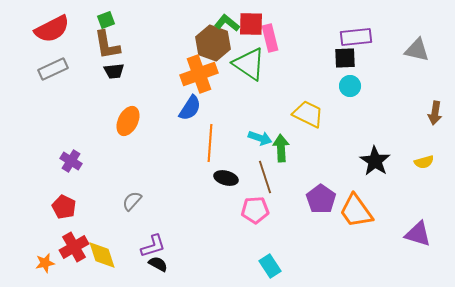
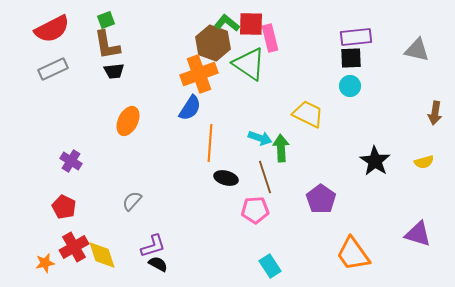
black square: moved 6 px right
orange trapezoid: moved 3 px left, 43 px down
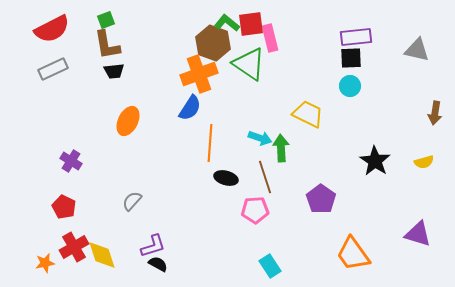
red square: rotated 8 degrees counterclockwise
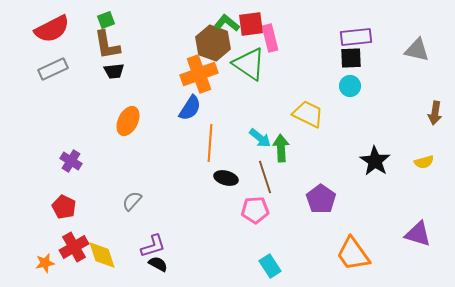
cyan arrow: rotated 20 degrees clockwise
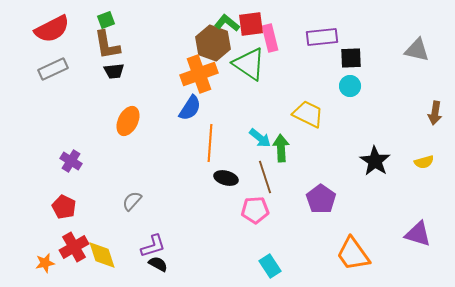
purple rectangle: moved 34 px left
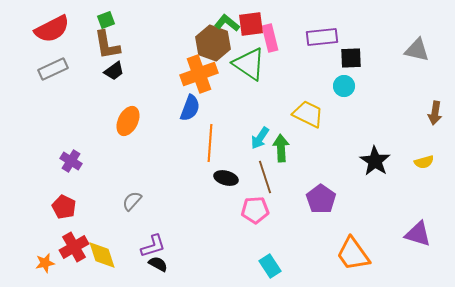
black trapezoid: rotated 30 degrees counterclockwise
cyan circle: moved 6 px left
blue semicircle: rotated 12 degrees counterclockwise
cyan arrow: rotated 85 degrees clockwise
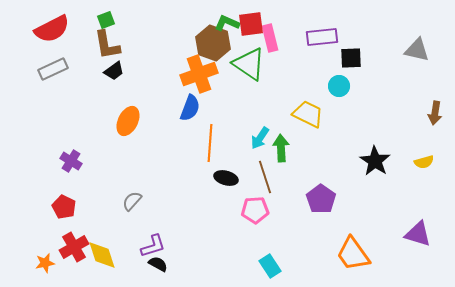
green L-shape: rotated 15 degrees counterclockwise
cyan circle: moved 5 px left
